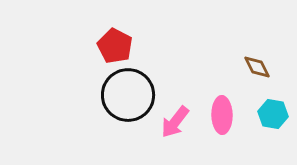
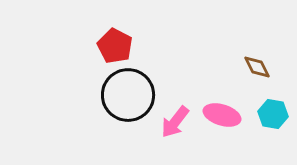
pink ellipse: rotated 72 degrees counterclockwise
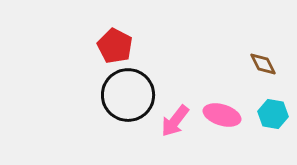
brown diamond: moved 6 px right, 3 px up
pink arrow: moved 1 px up
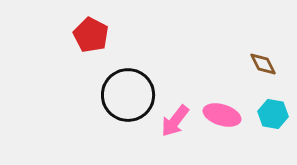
red pentagon: moved 24 px left, 11 px up
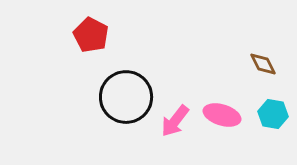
black circle: moved 2 px left, 2 px down
